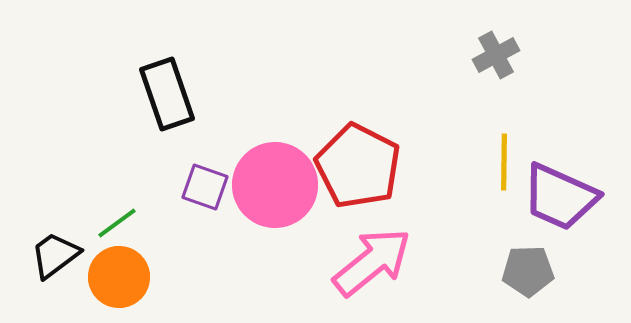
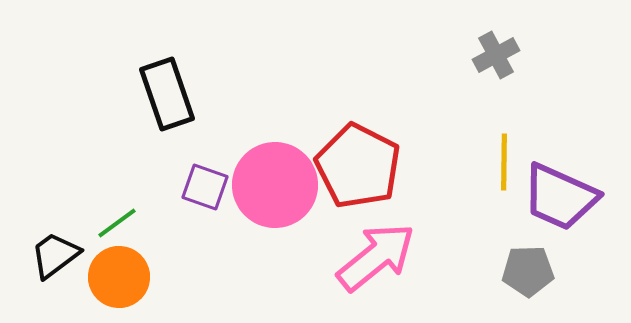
pink arrow: moved 4 px right, 5 px up
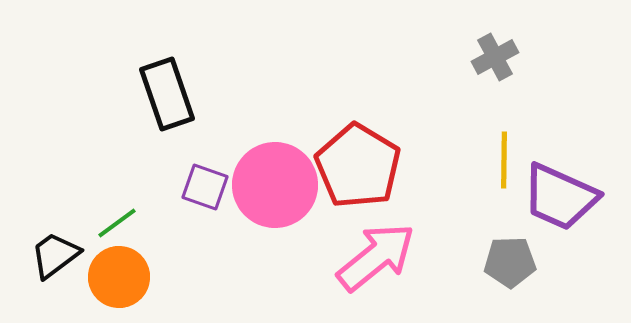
gray cross: moved 1 px left, 2 px down
yellow line: moved 2 px up
red pentagon: rotated 4 degrees clockwise
gray pentagon: moved 18 px left, 9 px up
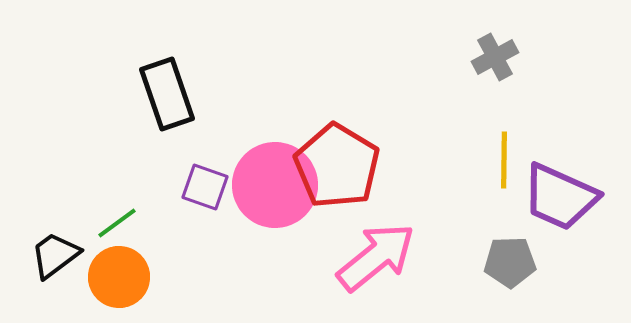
red pentagon: moved 21 px left
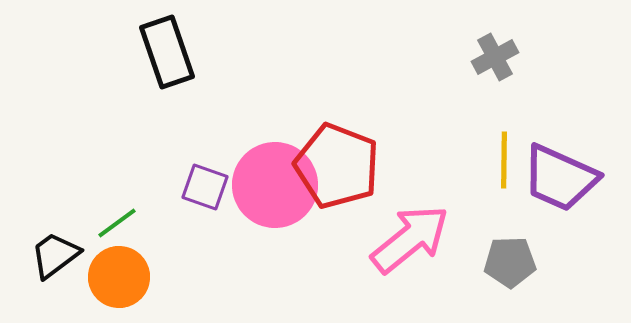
black rectangle: moved 42 px up
red pentagon: rotated 10 degrees counterclockwise
purple trapezoid: moved 19 px up
pink arrow: moved 34 px right, 18 px up
